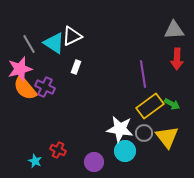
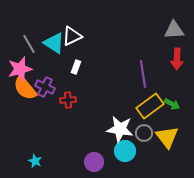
red cross: moved 10 px right, 50 px up; rotated 28 degrees counterclockwise
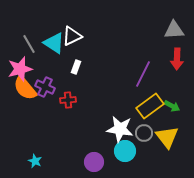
purple line: rotated 36 degrees clockwise
green arrow: moved 2 px down
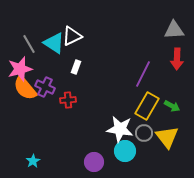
yellow rectangle: moved 3 px left; rotated 24 degrees counterclockwise
cyan star: moved 2 px left; rotated 16 degrees clockwise
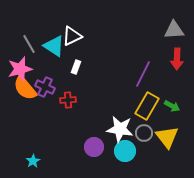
cyan triangle: moved 3 px down
purple circle: moved 15 px up
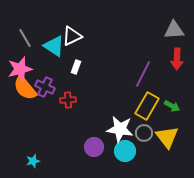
gray line: moved 4 px left, 6 px up
cyan star: rotated 16 degrees clockwise
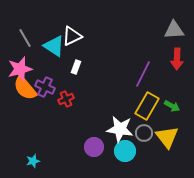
red cross: moved 2 px left, 1 px up; rotated 21 degrees counterclockwise
